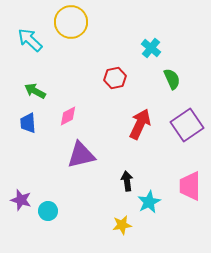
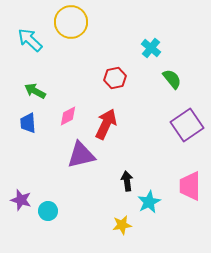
green semicircle: rotated 15 degrees counterclockwise
red arrow: moved 34 px left
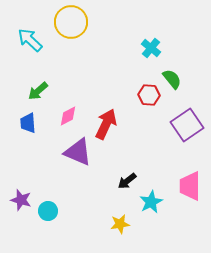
red hexagon: moved 34 px right, 17 px down; rotated 15 degrees clockwise
green arrow: moved 3 px right; rotated 70 degrees counterclockwise
purple triangle: moved 3 px left, 3 px up; rotated 36 degrees clockwise
black arrow: rotated 120 degrees counterclockwise
cyan star: moved 2 px right
yellow star: moved 2 px left, 1 px up
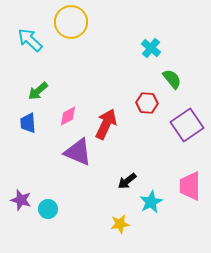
red hexagon: moved 2 px left, 8 px down
cyan circle: moved 2 px up
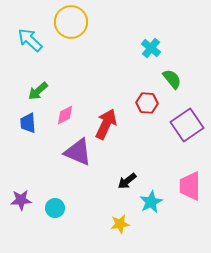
pink diamond: moved 3 px left, 1 px up
purple star: rotated 20 degrees counterclockwise
cyan circle: moved 7 px right, 1 px up
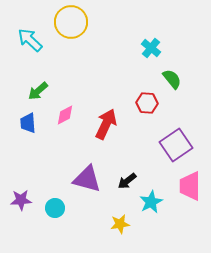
purple square: moved 11 px left, 20 px down
purple triangle: moved 9 px right, 27 px down; rotated 8 degrees counterclockwise
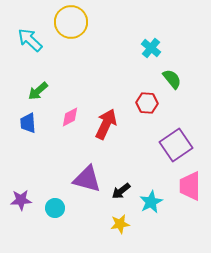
pink diamond: moved 5 px right, 2 px down
black arrow: moved 6 px left, 10 px down
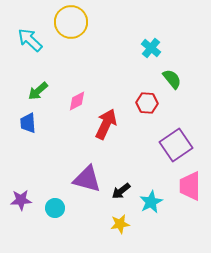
pink diamond: moved 7 px right, 16 px up
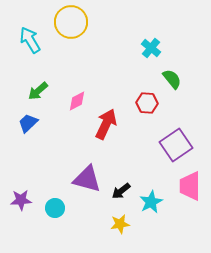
cyan arrow: rotated 16 degrees clockwise
blue trapezoid: rotated 50 degrees clockwise
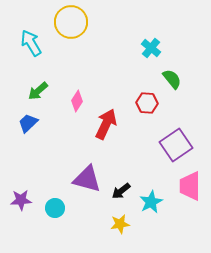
cyan arrow: moved 1 px right, 3 px down
pink diamond: rotated 30 degrees counterclockwise
